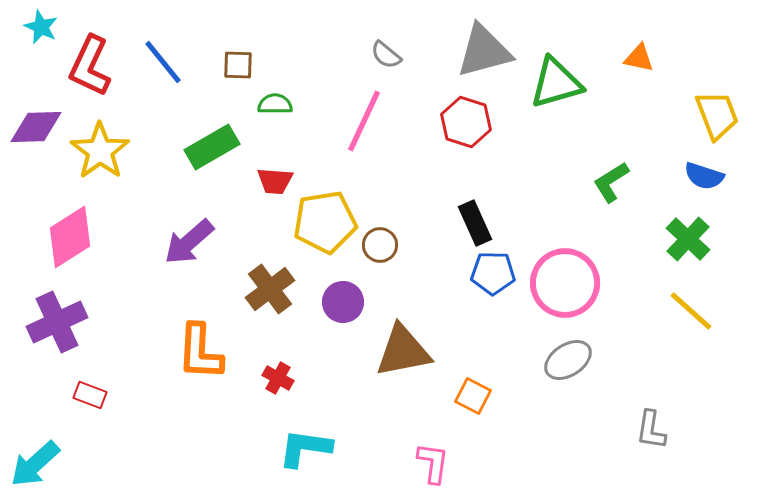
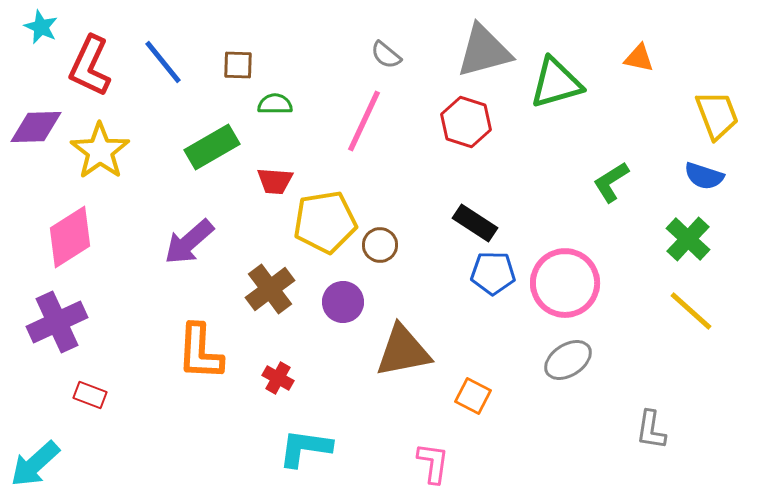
black rectangle: rotated 33 degrees counterclockwise
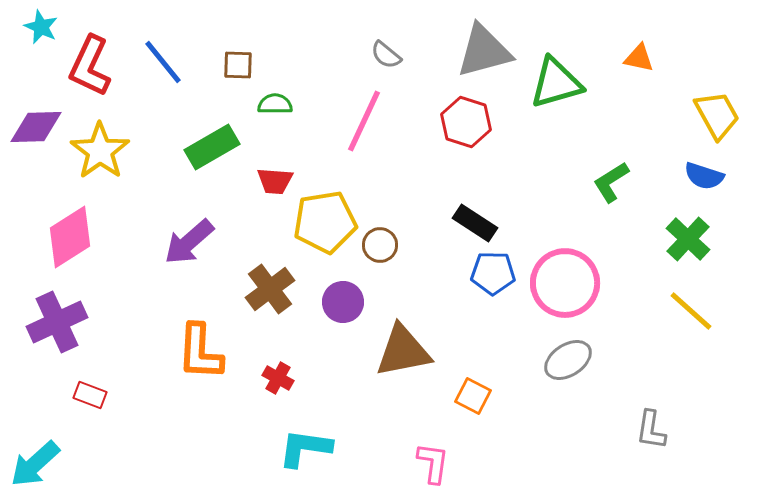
yellow trapezoid: rotated 8 degrees counterclockwise
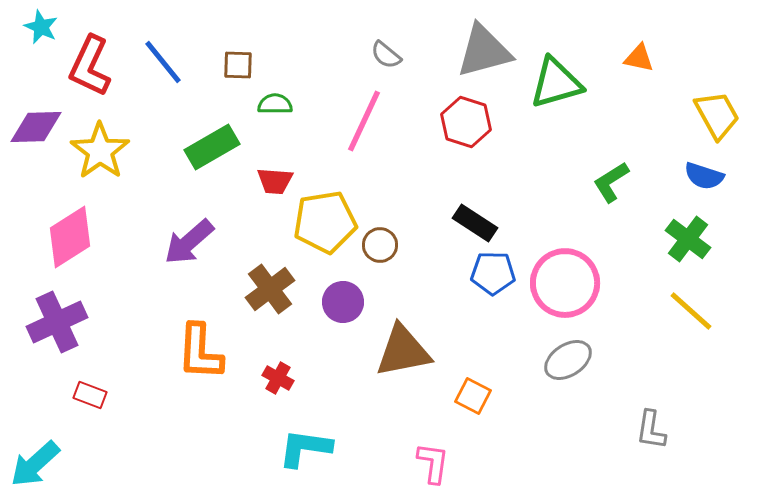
green cross: rotated 6 degrees counterclockwise
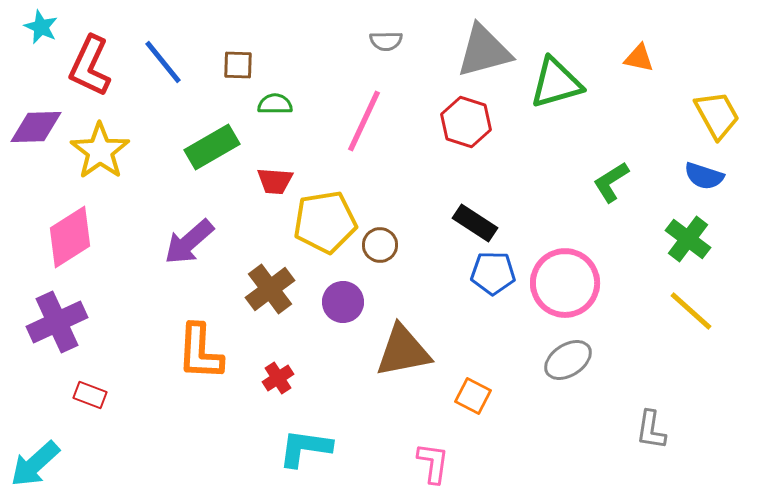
gray semicircle: moved 14 px up; rotated 40 degrees counterclockwise
red cross: rotated 28 degrees clockwise
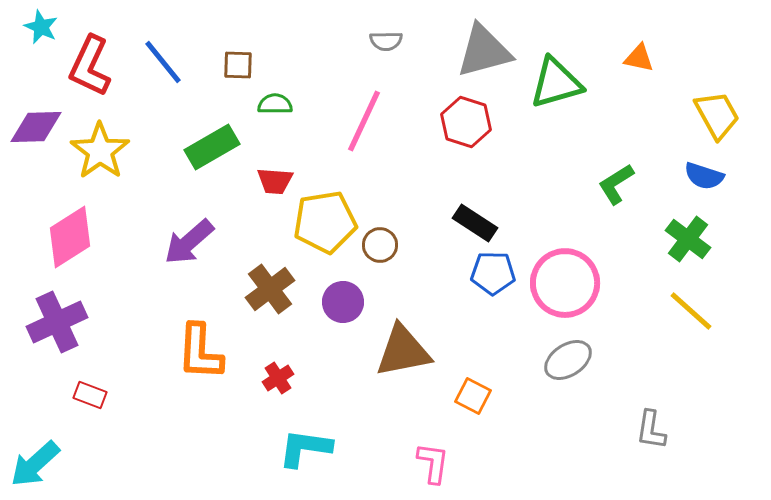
green L-shape: moved 5 px right, 2 px down
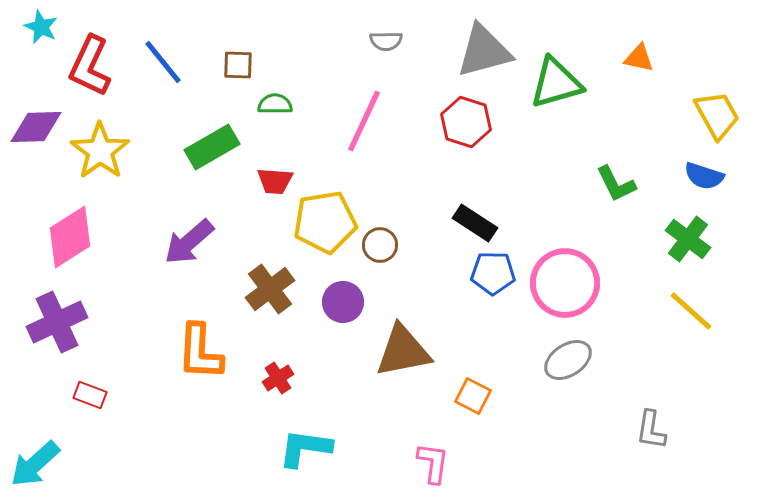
green L-shape: rotated 84 degrees counterclockwise
